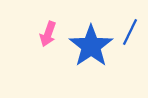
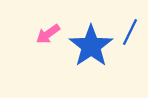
pink arrow: rotated 35 degrees clockwise
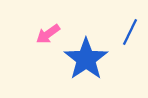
blue star: moved 5 px left, 13 px down
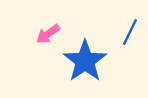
blue star: moved 1 px left, 2 px down
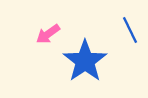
blue line: moved 2 px up; rotated 52 degrees counterclockwise
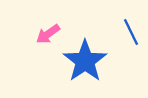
blue line: moved 1 px right, 2 px down
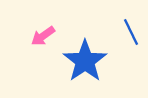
pink arrow: moved 5 px left, 2 px down
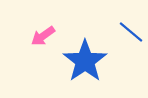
blue line: rotated 24 degrees counterclockwise
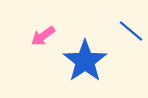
blue line: moved 1 px up
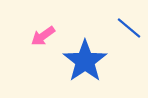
blue line: moved 2 px left, 3 px up
